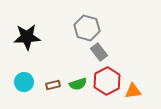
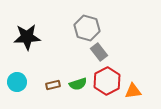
cyan circle: moved 7 px left
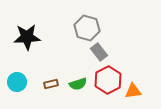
red hexagon: moved 1 px right, 1 px up
brown rectangle: moved 2 px left, 1 px up
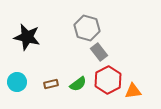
black star: rotated 16 degrees clockwise
green semicircle: rotated 18 degrees counterclockwise
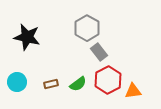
gray hexagon: rotated 15 degrees clockwise
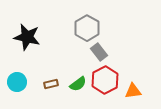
red hexagon: moved 3 px left
